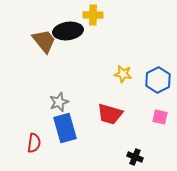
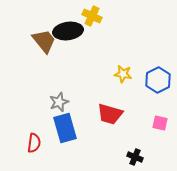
yellow cross: moved 1 px left, 1 px down; rotated 24 degrees clockwise
pink square: moved 6 px down
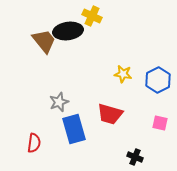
blue rectangle: moved 9 px right, 1 px down
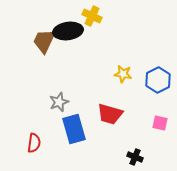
brown trapezoid: rotated 116 degrees counterclockwise
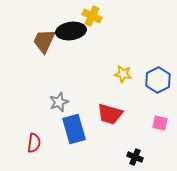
black ellipse: moved 3 px right
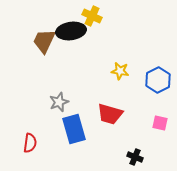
yellow star: moved 3 px left, 3 px up
red semicircle: moved 4 px left
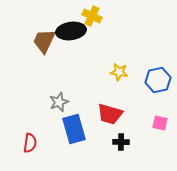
yellow star: moved 1 px left, 1 px down
blue hexagon: rotated 15 degrees clockwise
black cross: moved 14 px left, 15 px up; rotated 21 degrees counterclockwise
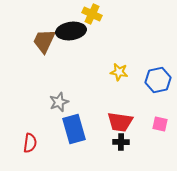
yellow cross: moved 2 px up
red trapezoid: moved 10 px right, 8 px down; rotated 8 degrees counterclockwise
pink square: moved 1 px down
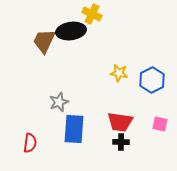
yellow star: moved 1 px down
blue hexagon: moved 6 px left; rotated 15 degrees counterclockwise
blue rectangle: rotated 20 degrees clockwise
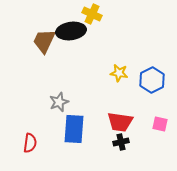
black cross: rotated 14 degrees counterclockwise
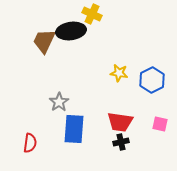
gray star: rotated 12 degrees counterclockwise
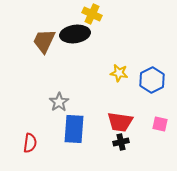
black ellipse: moved 4 px right, 3 px down
